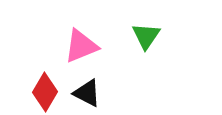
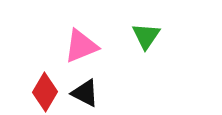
black triangle: moved 2 px left
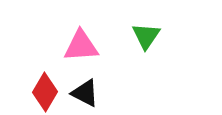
pink triangle: rotated 18 degrees clockwise
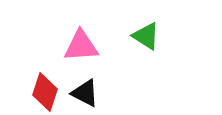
green triangle: rotated 32 degrees counterclockwise
red diamond: rotated 12 degrees counterclockwise
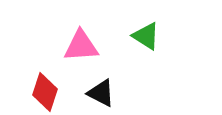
black triangle: moved 16 px right
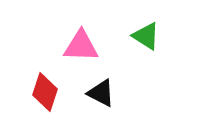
pink triangle: rotated 6 degrees clockwise
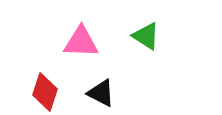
pink triangle: moved 4 px up
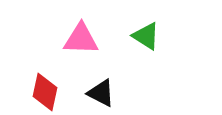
pink triangle: moved 3 px up
red diamond: rotated 6 degrees counterclockwise
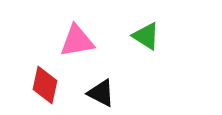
pink triangle: moved 4 px left, 2 px down; rotated 12 degrees counterclockwise
red diamond: moved 7 px up
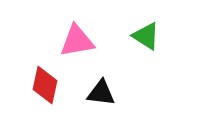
black triangle: rotated 20 degrees counterclockwise
